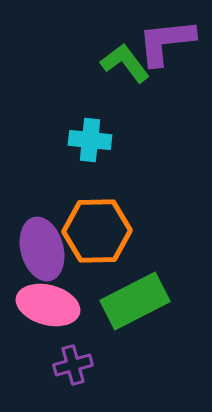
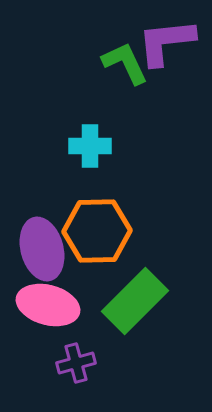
green L-shape: rotated 12 degrees clockwise
cyan cross: moved 6 px down; rotated 6 degrees counterclockwise
green rectangle: rotated 18 degrees counterclockwise
purple cross: moved 3 px right, 2 px up
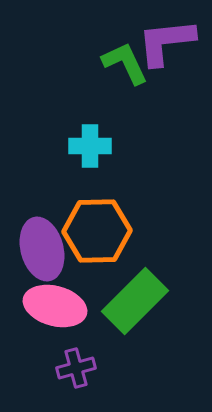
pink ellipse: moved 7 px right, 1 px down
purple cross: moved 5 px down
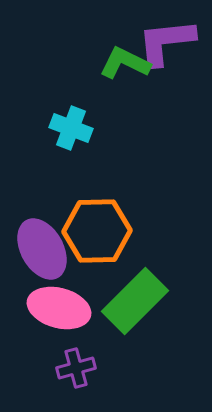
green L-shape: rotated 39 degrees counterclockwise
cyan cross: moved 19 px left, 18 px up; rotated 21 degrees clockwise
purple ellipse: rotated 14 degrees counterclockwise
pink ellipse: moved 4 px right, 2 px down
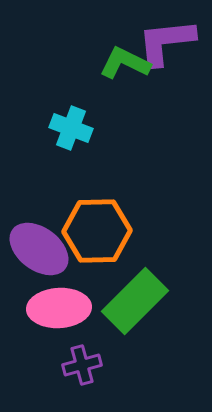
purple ellipse: moved 3 px left; rotated 24 degrees counterclockwise
pink ellipse: rotated 18 degrees counterclockwise
purple cross: moved 6 px right, 3 px up
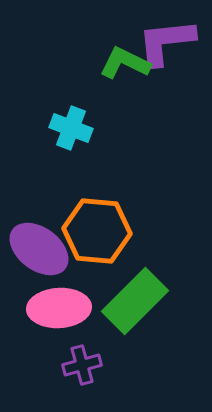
orange hexagon: rotated 6 degrees clockwise
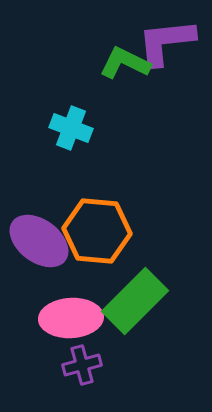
purple ellipse: moved 8 px up
pink ellipse: moved 12 px right, 10 px down
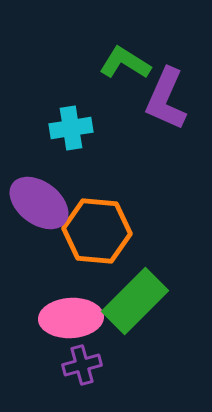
purple L-shape: moved 57 px down; rotated 60 degrees counterclockwise
green L-shape: rotated 6 degrees clockwise
cyan cross: rotated 30 degrees counterclockwise
purple ellipse: moved 38 px up
